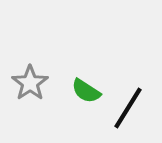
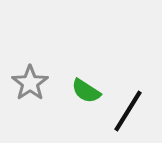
black line: moved 3 px down
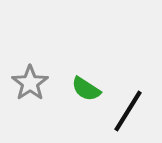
green semicircle: moved 2 px up
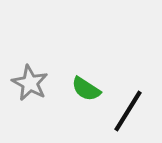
gray star: rotated 9 degrees counterclockwise
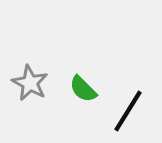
green semicircle: moved 3 px left; rotated 12 degrees clockwise
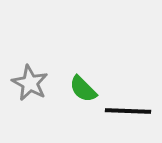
black line: rotated 60 degrees clockwise
